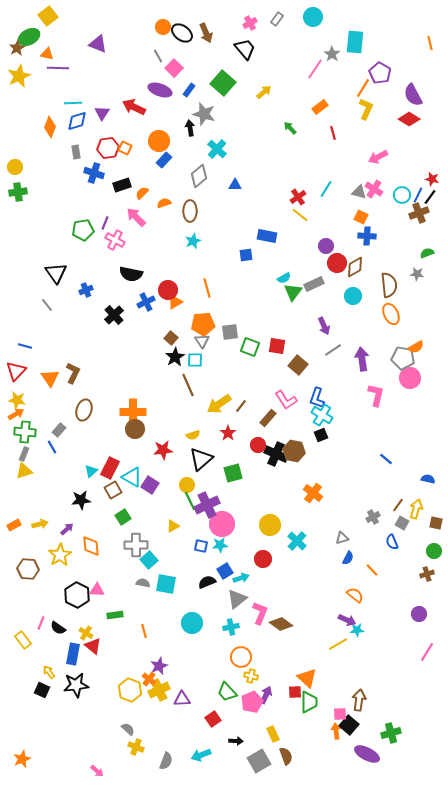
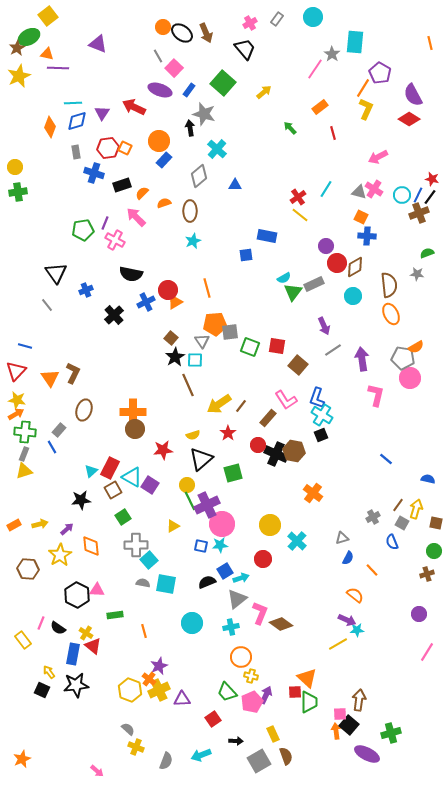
orange pentagon at (203, 324): moved 12 px right
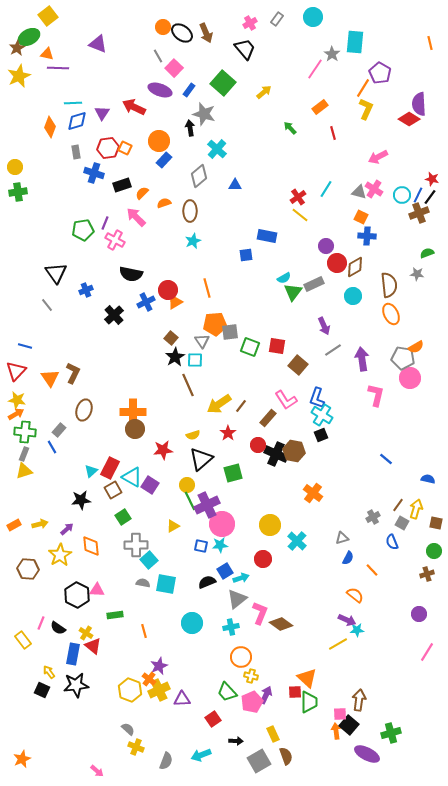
purple semicircle at (413, 95): moved 6 px right, 9 px down; rotated 25 degrees clockwise
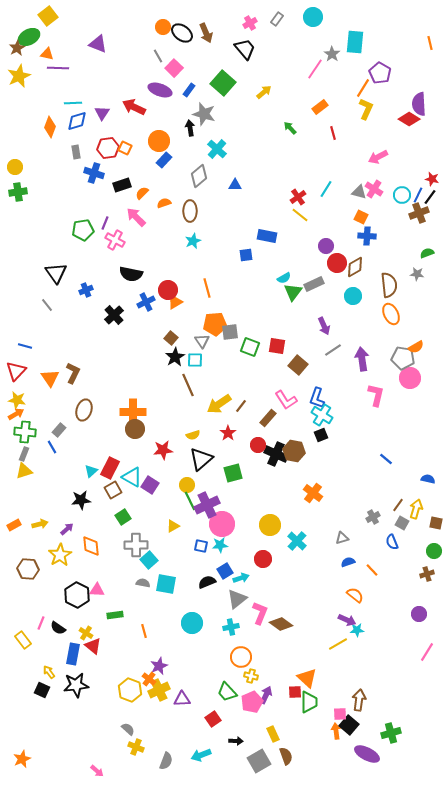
blue semicircle at (348, 558): moved 4 px down; rotated 136 degrees counterclockwise
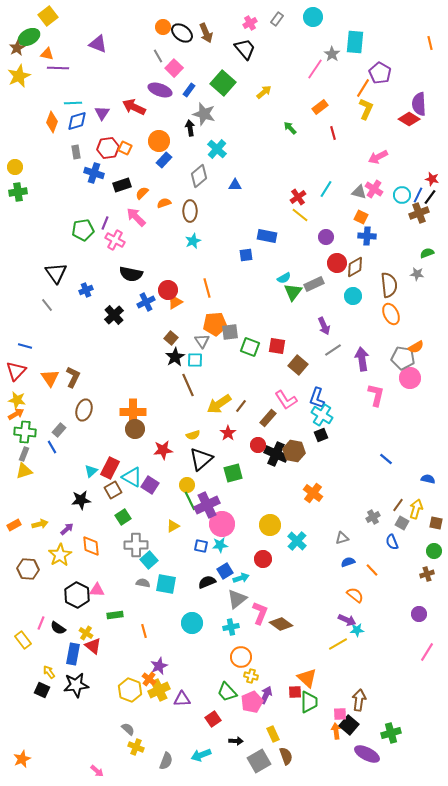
orange diamond at (50, 127): moved 2 px right, 5 px up
purple circle at (326, 246): moved 9 px up
brown L-shape at (73, 373): moved 4 px down
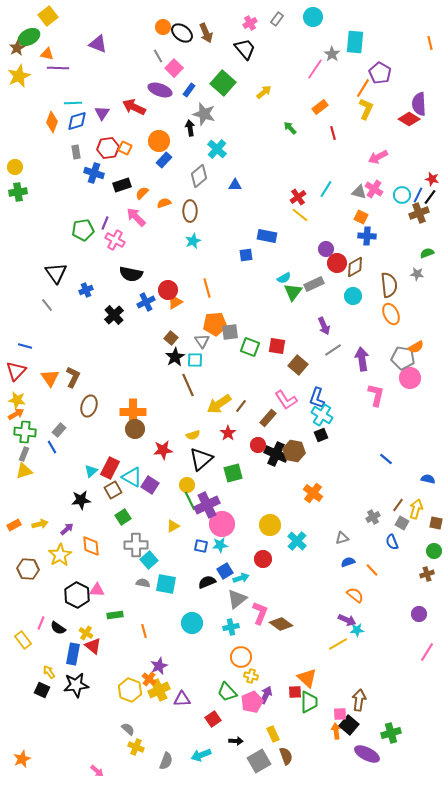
purple circle at (326, 237): moved 12 px down
brown ellipse at (84, 410): moved 5 px right, 4 px up
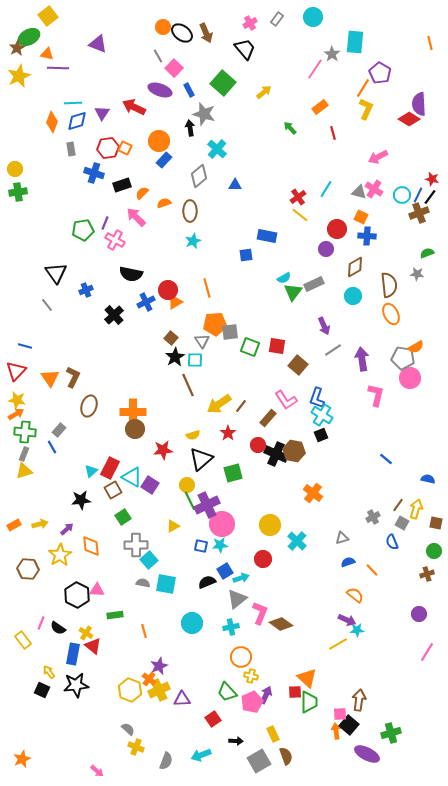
blue rectangle at (189, 90): rotated 64 degrees counterclockwise
gray rectangle at (76, 152): moved 5 px left, 3 px up
yellow circle at (15, 167): moved 2 px down
red circle at (337, 263): moved 34 px up
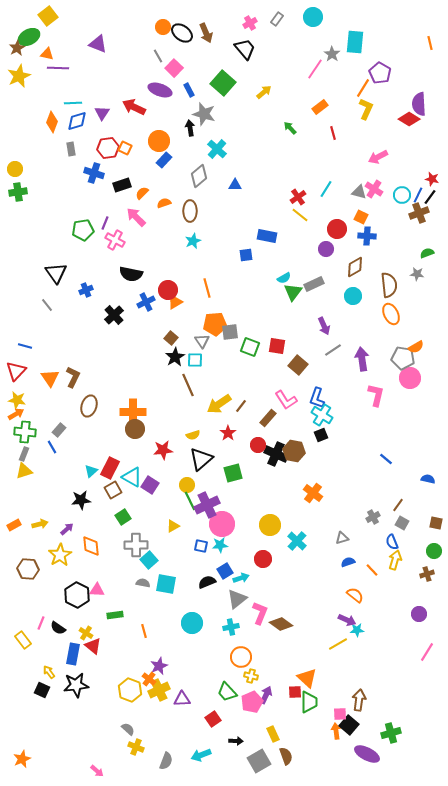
yellow arrow at (416, 509): moved 21 px left, 51 px down
